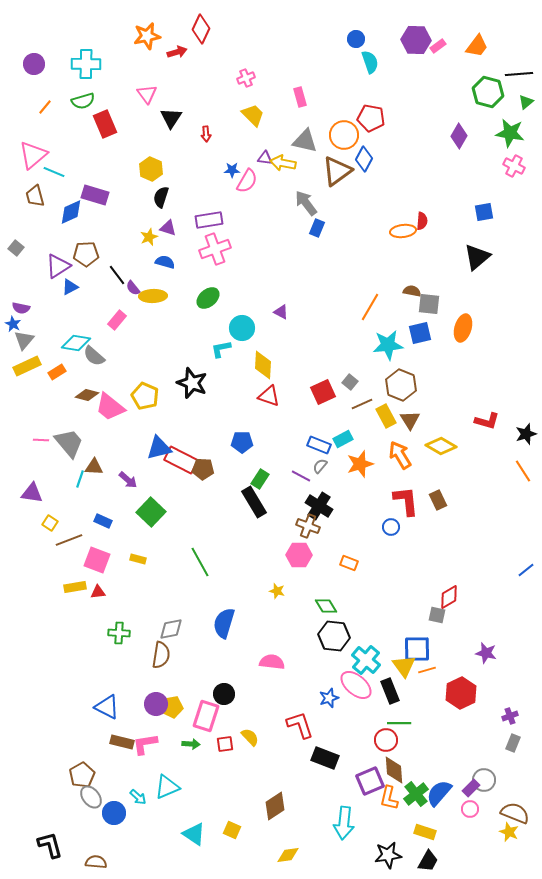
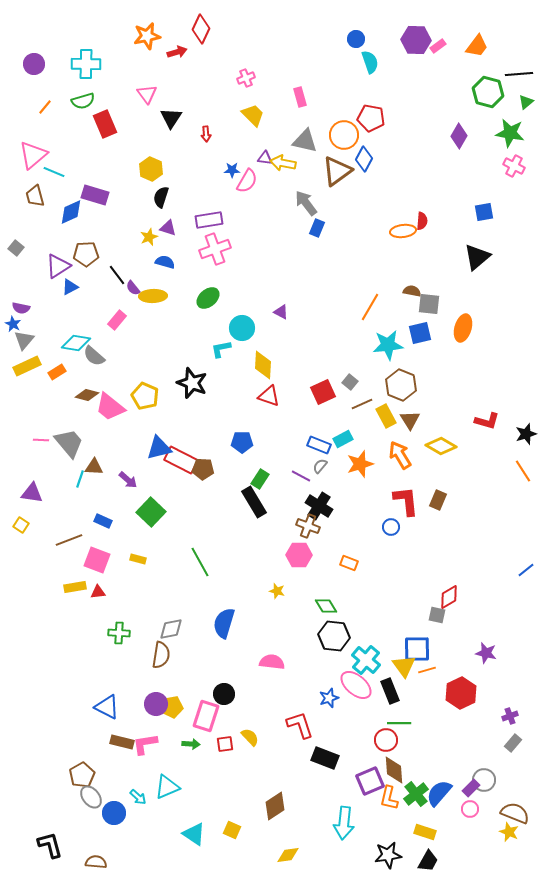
brown rectangle at (438, 500): rotated 48 degrees clockwise
yellow square at (50, 523): moved 29 px left, 2 px down
gray rectangle at (513, 743): rotated 18 degrees clockwise
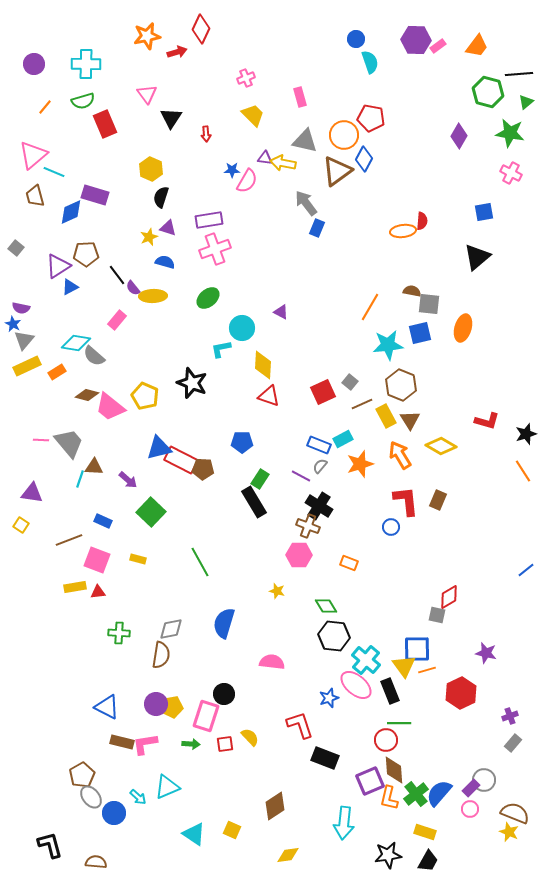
pink cross at (514, 166): moved 3 px left, 7 px down
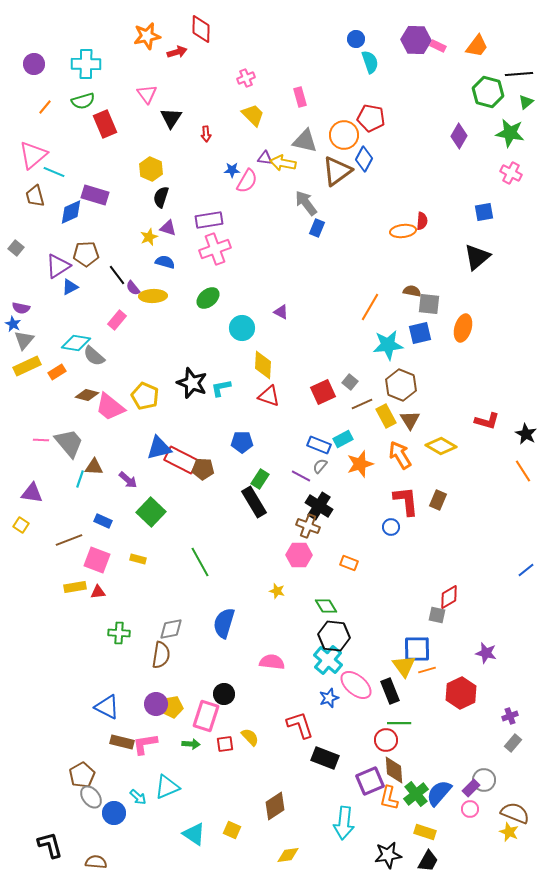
red diamond at (201, 29): rotated 24 degrees counterclockwise
pink rectangle at (438, 46): rotated 63 degrees clockwise
cyan L-shape at (221, 349): moved 39 px down
black star at (526, 434): rotated 25 degrees counterclockwise
cyan cross at (366, 660): moved 38 px left
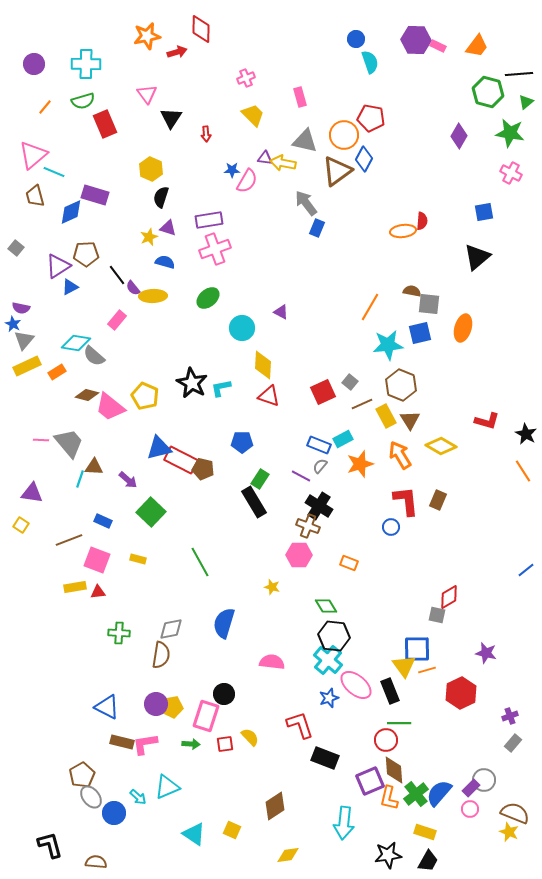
black star at (192, 383): rotated 8 degrees clockwise
brown pentagon at (203, 469): rotated 10 degrees clockwise
yellow star at (277, 591): moved 5 px left, 4 px up
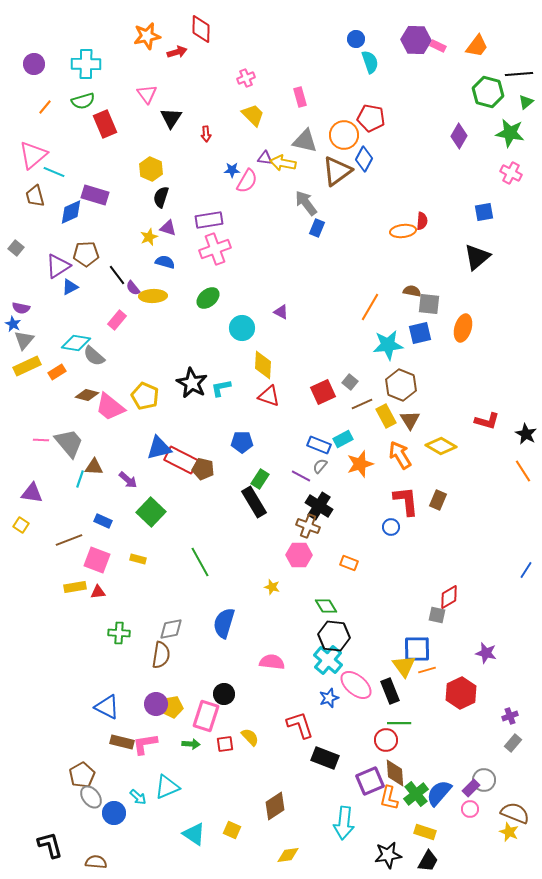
blue line at (526, 570): rotated 18 degrees counterclockwise
brown diamond at (394, 770): moved 1 px right, 3 px down
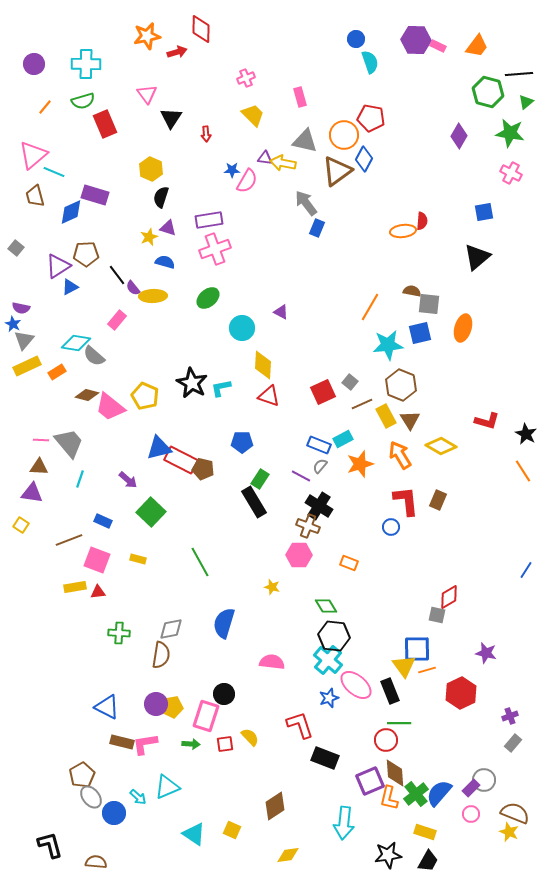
brown triangle at (94, 467): moved 55 px left
pink circle at (470, 809): moved 1 px right, 5 px down
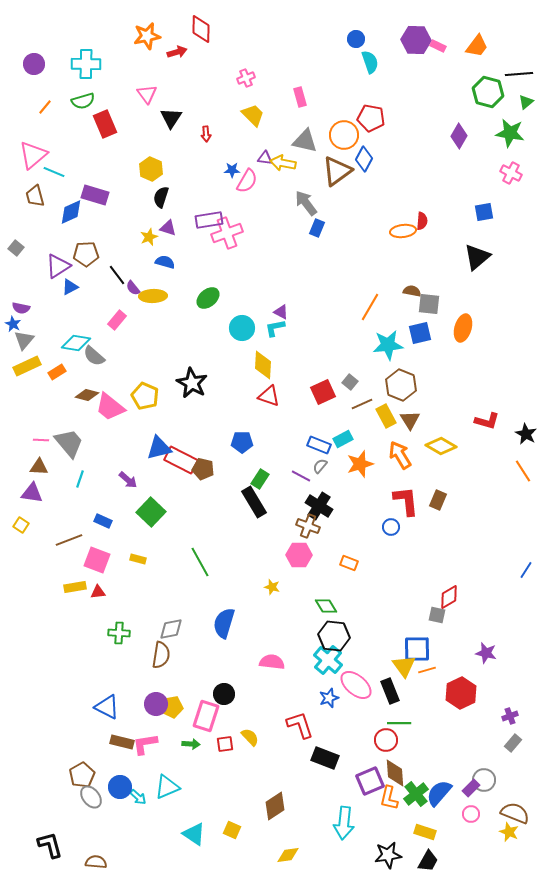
pink cross at (215, 249): moved 12 px right, 16 px up
cyan L-shape at (221, 388): moved 54 px right, 60 px up
blue circle at (114, 813): moved 6 px right, 26 px up
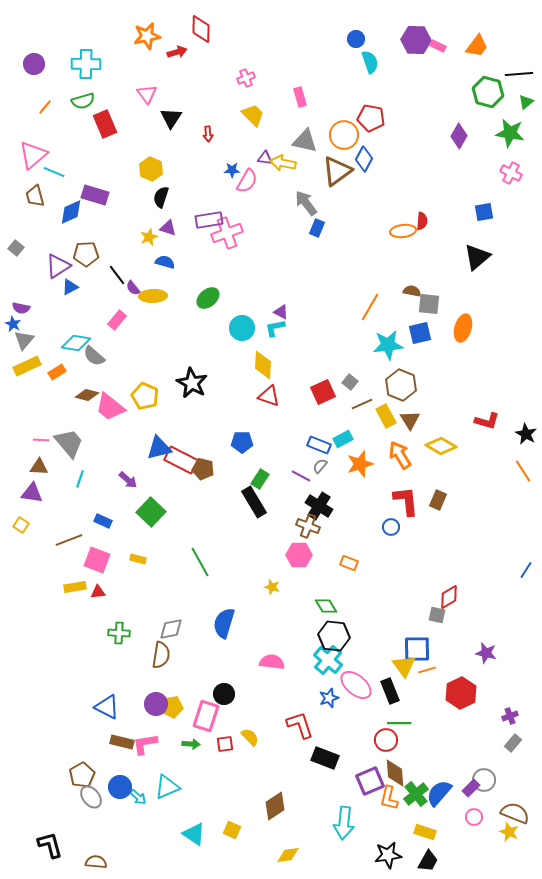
red arrow at (206, 134): moved 2 px right
pink circle at (471, 814): moved 3 px right, 3 px down
